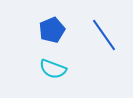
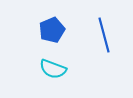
blue line: rotated 20 degrees clockwise
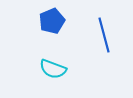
blue pentagon: moved 9 px up
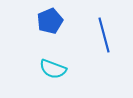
blue pentagon: moved 2 px left
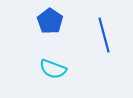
blue pentagon: rotated 15 degrees counterclockwise
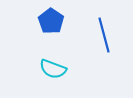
blue pentagon: moved 1 px right
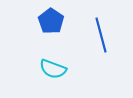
blue line: moved 3 px left
